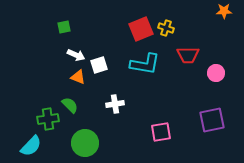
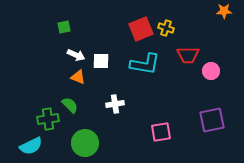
white square: moved 2 px right, 4 px up; rotated 18 degrees clockwise
pink circle: moved 5 px left, 2 px up
cyan semicircle: rotated 20 degrees clockwise
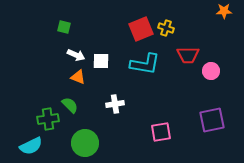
green square: rotated 24 degrees clockwise
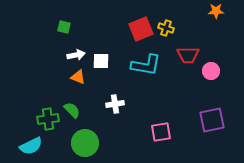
orange star: moved 8 px left
white arrow: rotated 36 degrees counterclockwise
cyan L-shape: moved 1 px right, 1 px down
green semicircle: moved 2 px right, 5 px down
